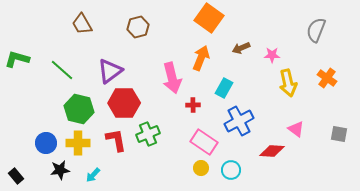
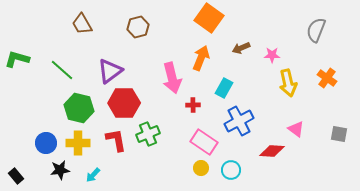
green hexagon: moved 1 px up
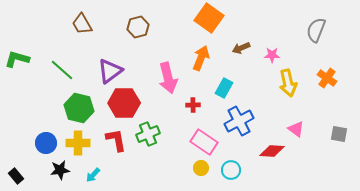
pink arrow: moved 4 px left
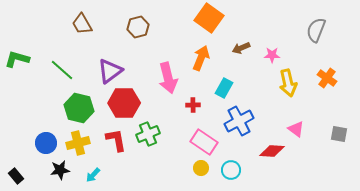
yellow cross: rotated 15 degrees counterclockwise
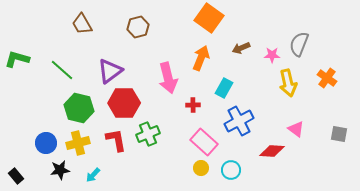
gray semicircle: moved 17 px left, 14 px down
pink rectangle: rotated 8 degrees clockwise
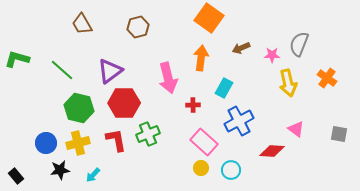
orange arrow: rotated 15 degrees counterclockwise
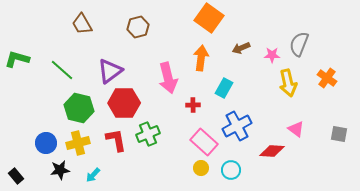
blue cross: moved 2 px left, 5 px down
